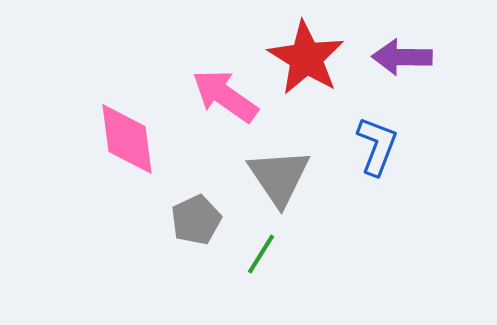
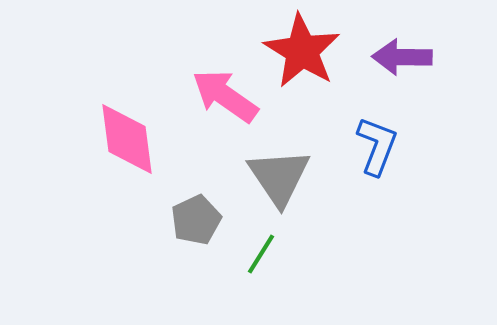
red star: moved 4 px left, 7 px up
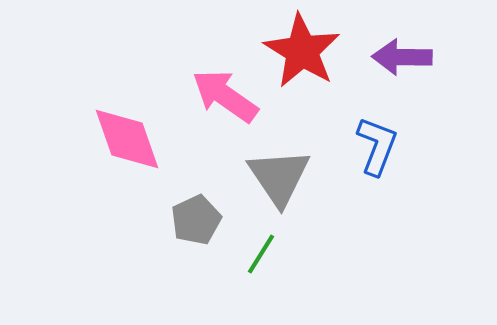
pink diamond: rotated 12 degrees counterclockwise
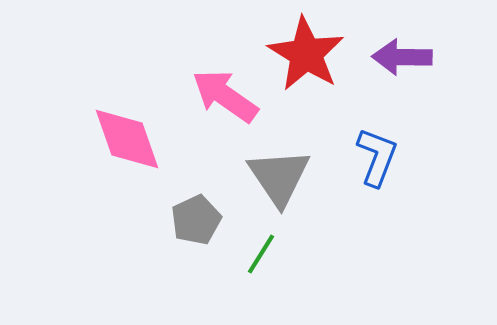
red star: moved 4 px right, 3 px down
blue L-shape: moved 11 px down
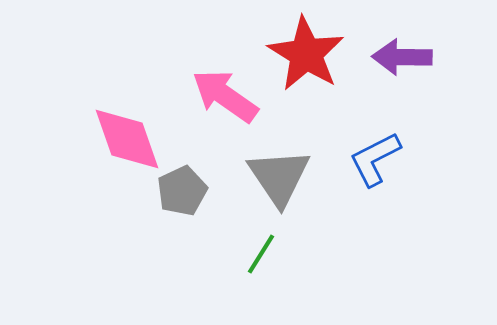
blue L-shape: moved 2 px left, 2 px down; rotated 138 degrees counterclockwise
gray pentagon: moved 14 px left, 29 px up
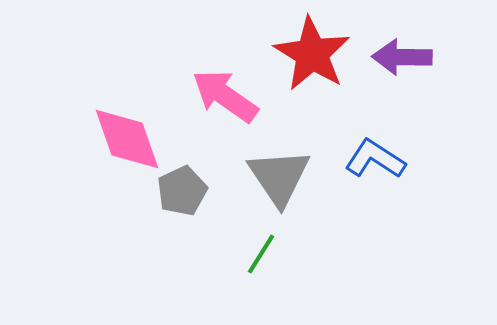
red star: moved 6 px right
blue L-shape: rotated 60 degrees clockwise
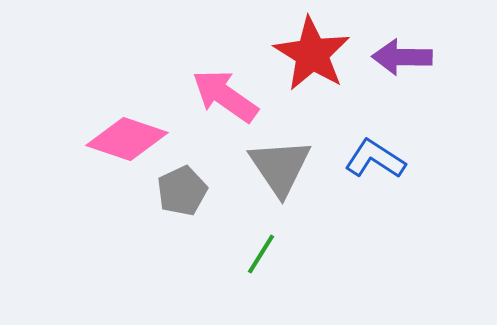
pink diamond: rotated 52 degrees counterclockwise
gray triangle: moved 1 px right, 10 px up
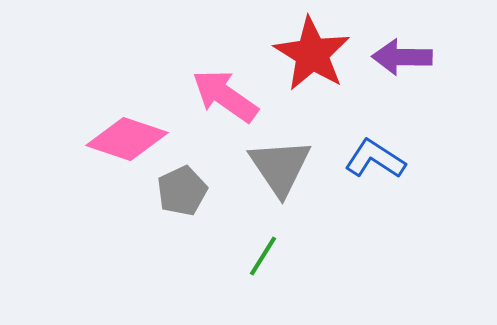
green line: moved 2 px right, 2 px down
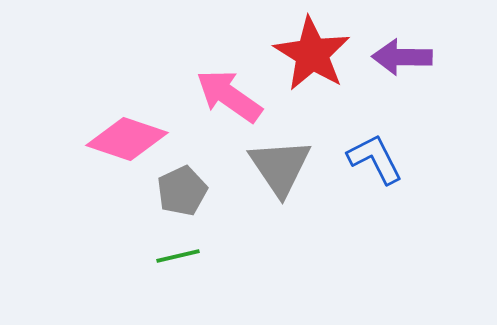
pink arrow: moved 4 px right
blue L-shape: rotated 30 degrees clockwise
green line: moved 85 px left; rotated 45 degrees clockwise
